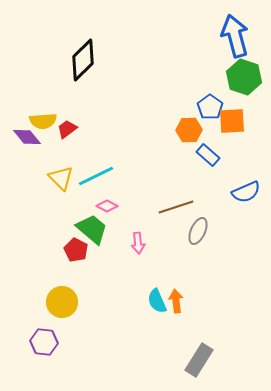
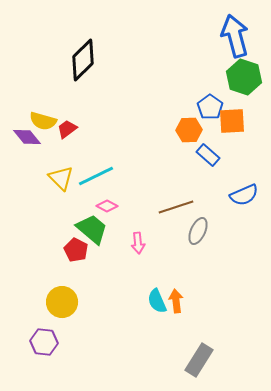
yellow semicircle: rotated 20 degrees clockwise
blue semicircle: moved 2 px left, 3 px down
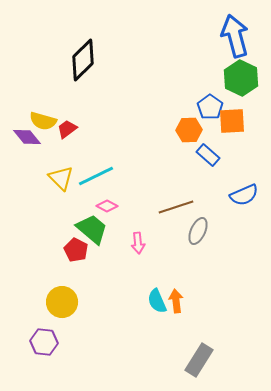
green hexagon: moved 3 px left, 1 px down; rotated 8 degrees clockwise
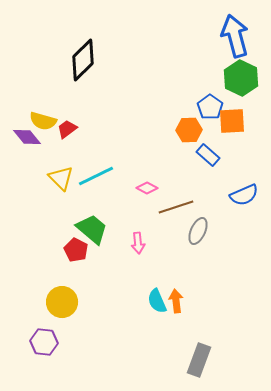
pink diamond: moved 40 px right, 18 px up
gray rectangle: rotated 12 degrees counterclockwise
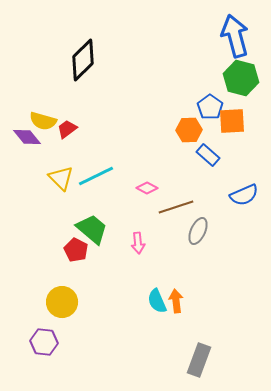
green hexagon: rotated 12 degrees counterclockwise
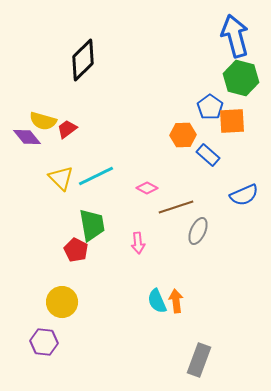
orange hexagon: moved 6 px left, 5 px down
green trapezoid: moved 4 px up; rotated 40 degrees clockwise
